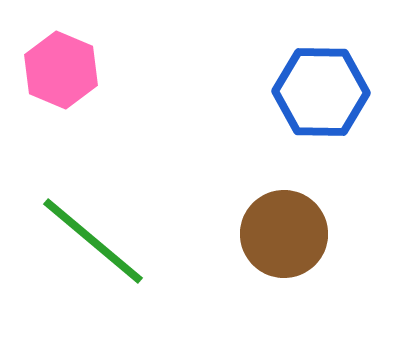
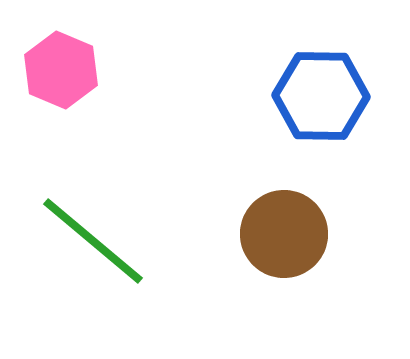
blue hexagon: moved 4 px down
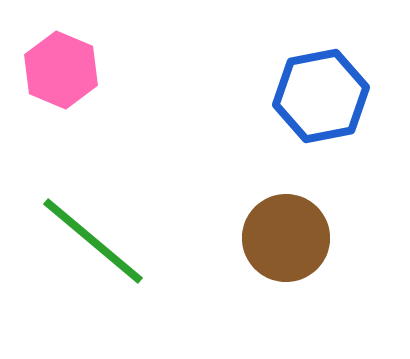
blue hexagon: rotated 12 degrees counterclockwise
brown circle: moved 2 px right, 4 px down
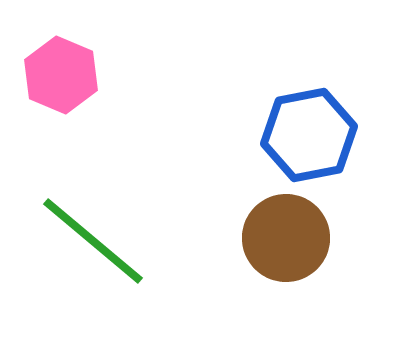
pink hexagon: moved 5 px down
blue hexagon: moved 12 px left, 39 px down
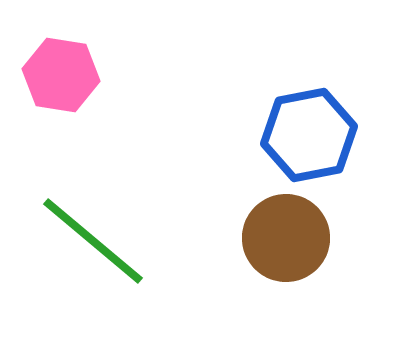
pink hexagon: rotated 14 degrees counterclockwise
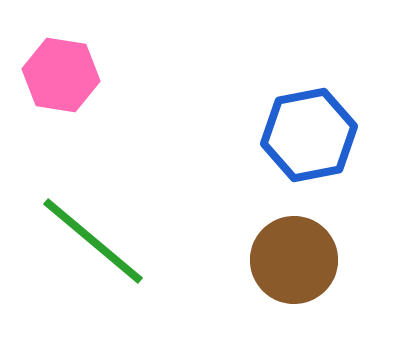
brown circle: moved 8 px right, 22 px down
